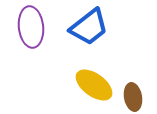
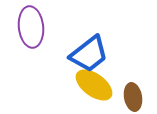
blue trapezoid: moved 27 px down
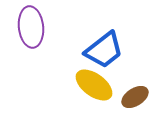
blue trapezoid: moved 15 px right, 4 px up
brown ellipse: moved 2 px right; rotated 68 degrees clockwise
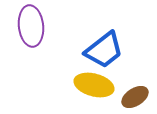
purple ellipse: moved 1 px up
yellow ellipse: rotated 21 degrees counterclockwise
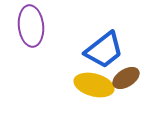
brown ellipse: moved 9 px left, 19 px up
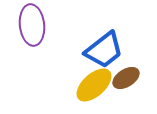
purple ellipse: moved 1 px right, 1 px up
yellow ellipse: rotated 57 degrees counterclockwise
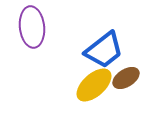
purple ellipse: moved 2 px down
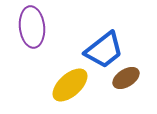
yellow ellipse: moved 24 px left
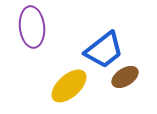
brown ellipse: moved 1 px left, 1 px up
yellow ellipse: moved 1 px left, 1 px down
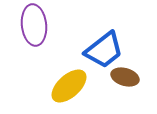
purple ellipse: moved 2 px right, 2 px up
brown ellipse: rotated 48 degrees clockwise
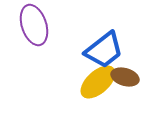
purple ellipse: rotated 12 degrees counterclockwise
yellow ellipse: moved 29 px right, 4 px up
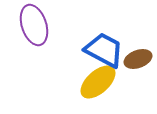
blue trapezoid: rotated 114 degrees counterclockwise
brown ellipse: moved 13 px right, 18 px up; rotated 36 degrees counterclockwise
